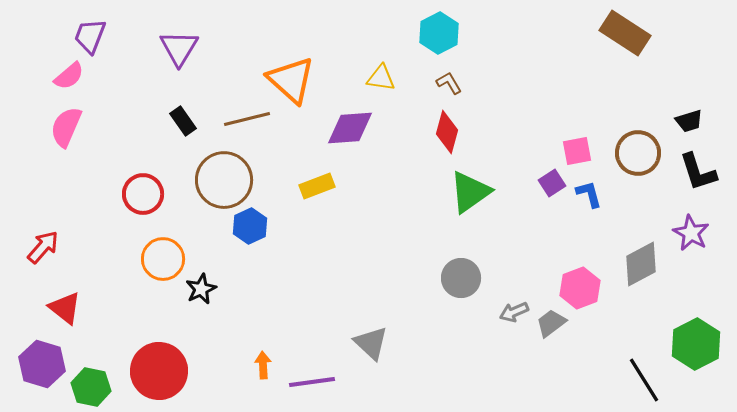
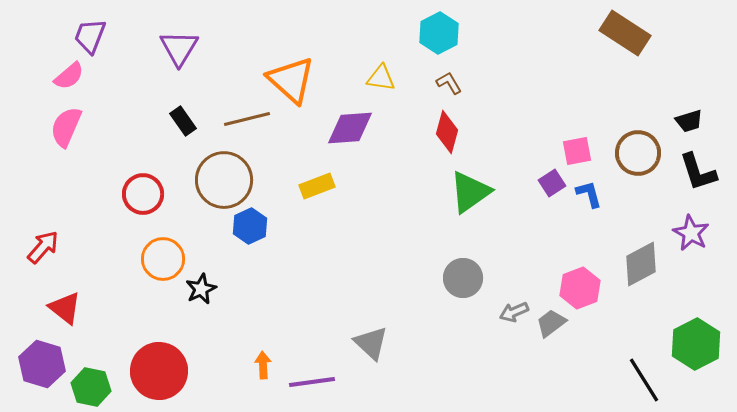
gray circle at (461, 278): moved 2 px right
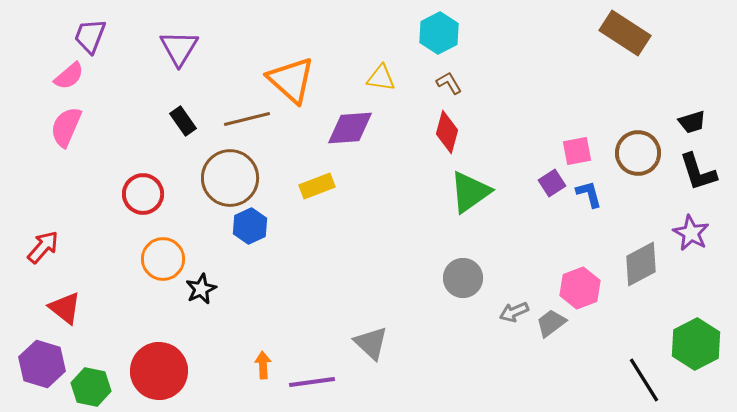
black trapezoid at (689, 121): moved 3 px right, 1 px down
brown circle at (224, 180): moved 6 px right, 2 px up
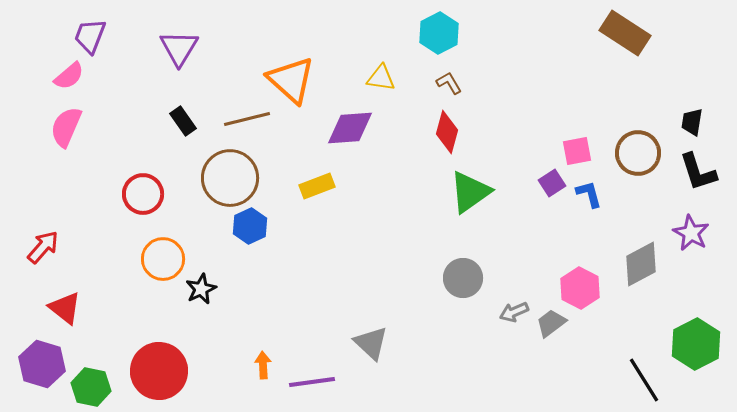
black trapezoid at (692, 122): rotated 116 degrees clockwise
pink hexagon at (580, 288): rotated 12 degrees counterclockwise
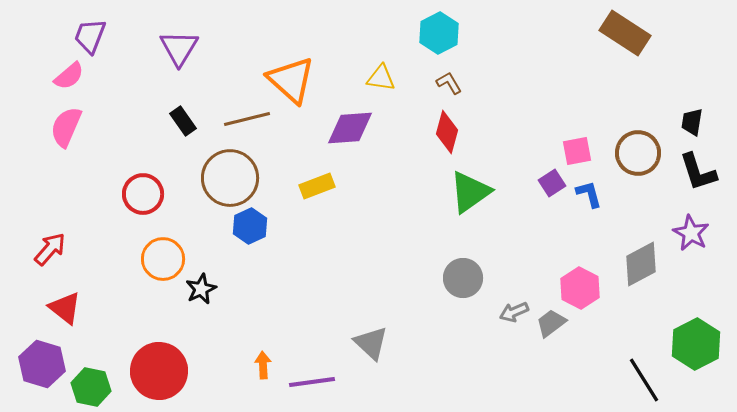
red arrow at (43, 247): moved 7 px right, 2 px down
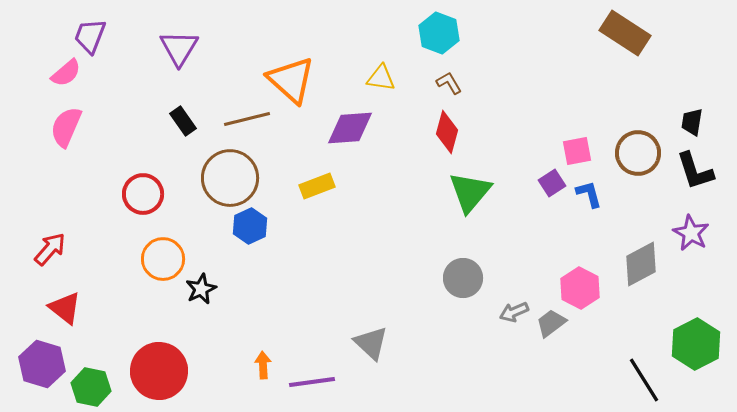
cyan hexagon at (439, 33): rotated 12 degrees counterclockwise
pink semicircle at (69, 76): moved 3 px left, 3 px up
black L-shape at (698, 172): moved 3 px left, 1 px up
green triangle at (470, 192): rotated 15 degrees counterclockwise
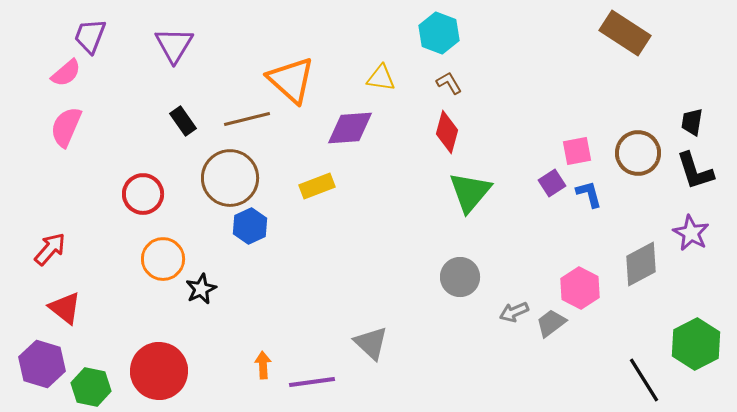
purple triangle at (179, 48): moved 5 px left, 3 px up
gray circle at (463, 278): moved 3 px left, 1 px up
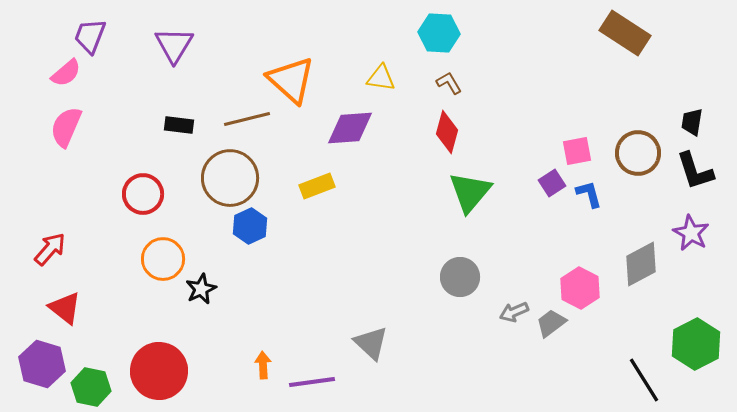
cyan hexagon at (439, 33): rotated 18 degrees counterclockwise
black rectangle at (183, 121): moved 4 px left, 4 px down; rotated 48 degrees counterclockwise
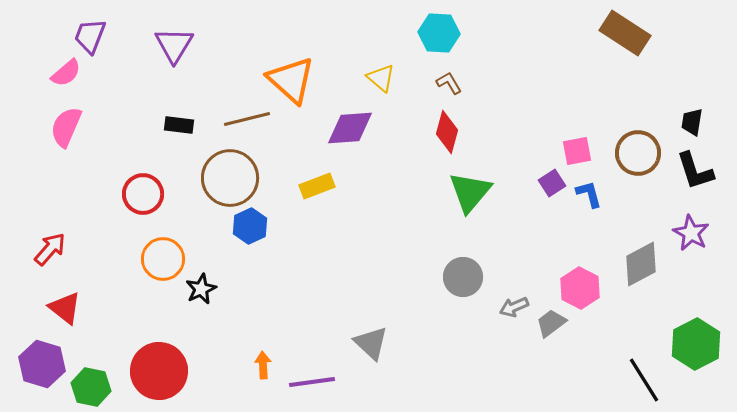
yellow triangle at (381, 78): rotated 32 degrees clockwise
gray circle at (460, 277): moved 3 px right
gray arrow at (514, 312): moved 5 px up
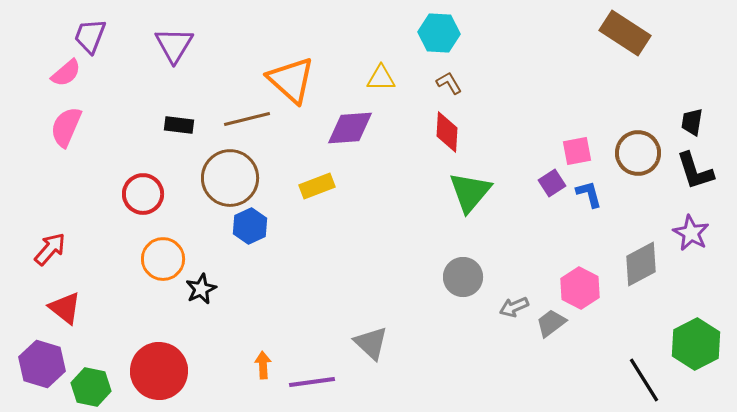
yellow triangle at (381, 78): rotated 40 degrees counterclockwise
red diamond at (447, 132): rotated 12 degrees counterclockwise
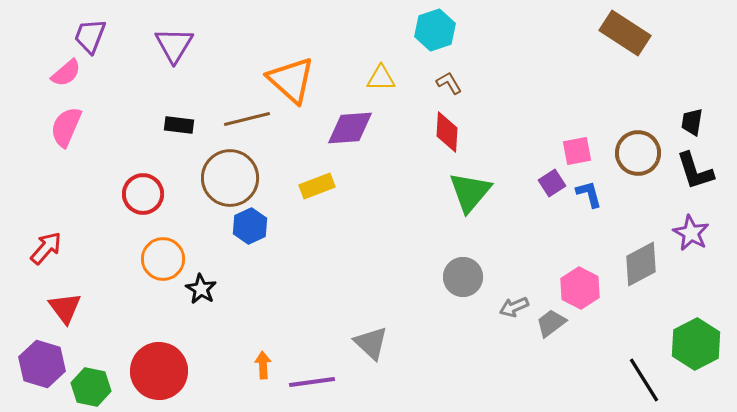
cyan hexagon at (439, 33): moved 4 px left, 3 px up; rotated 21 degrees counterclockwise
red arrow at (50, 249): moved 4 px left, 1 px up
black star at (201, 289): rotated 16 degrees counterclockwise
red triangle at (65, 308): rotated 15 degrees clockwise
